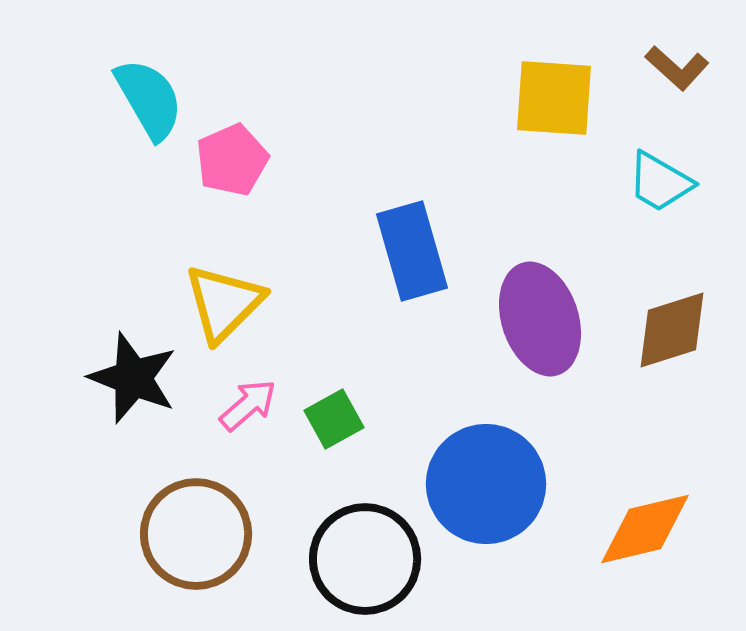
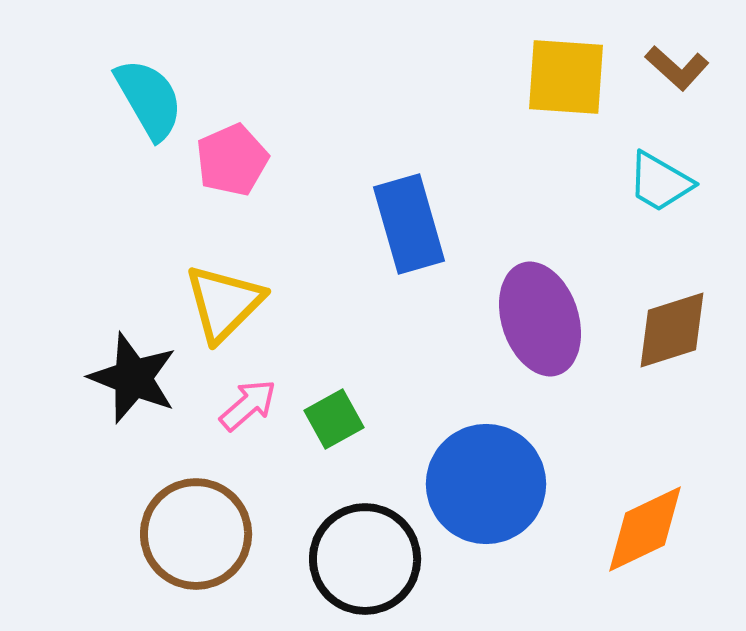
yellow square: moved 12 px right, 21 px up
blue rectangle: moved 3 px left, 27 px up
orange diamond: rotated 12 degrees counterclockwise
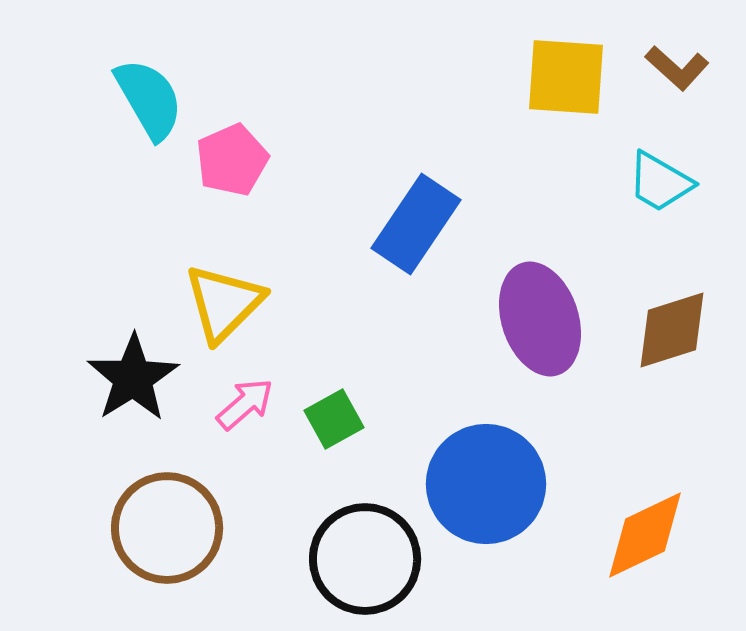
blue rectangle: moved 7 px right; rotated 50 degrees clockwise
black star: rotated 18 degrees clockwise
pink arrow: moved 3 px left, 1 px up
orange diamond: moved 6 px down
brown circle: moved 29 px left, 6 px up
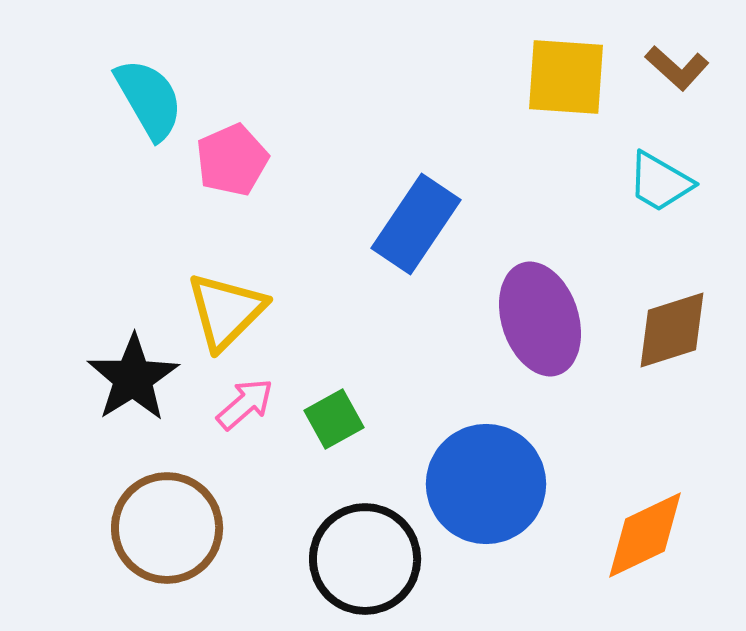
yellow triangle: moved 2 px right, 8 px down
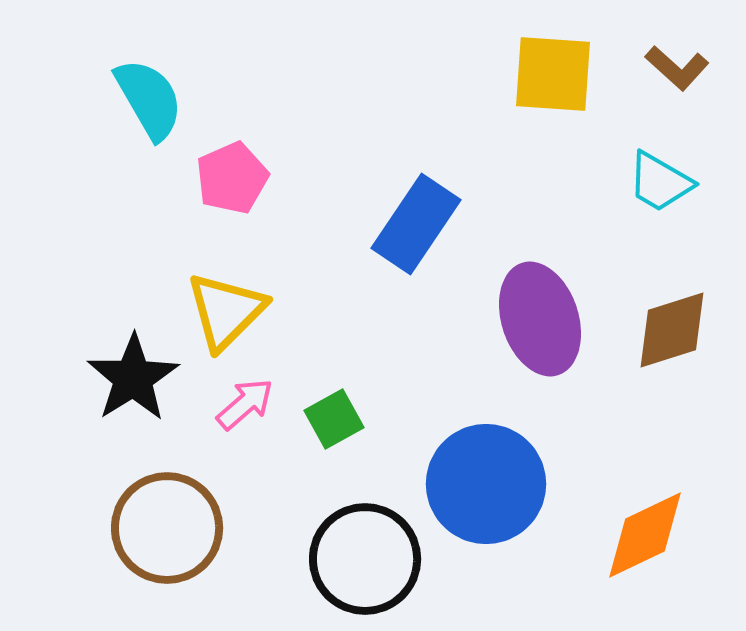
yellow square: moved 13 px left, 3 px up
pink pentagon: moved 18 px down
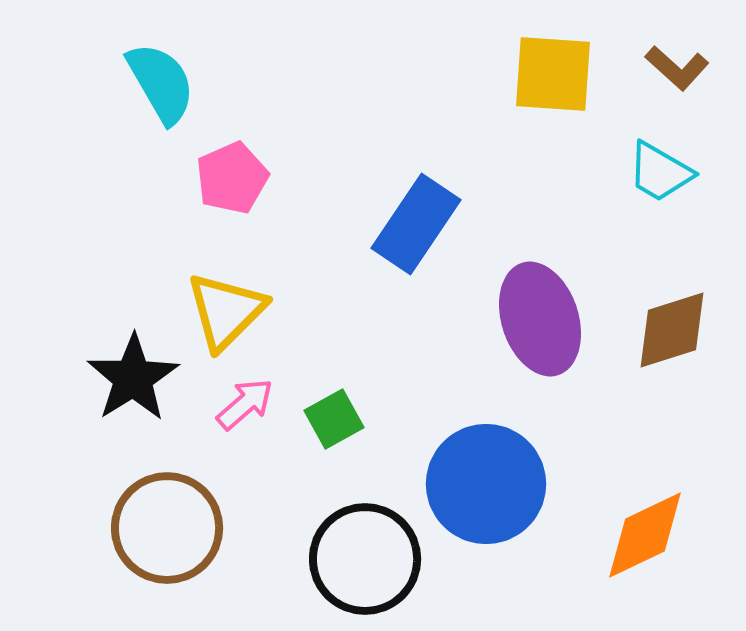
cyan semicircle: moved 12 px right, 16 px up
cyan trapezoid: moved 10 px up
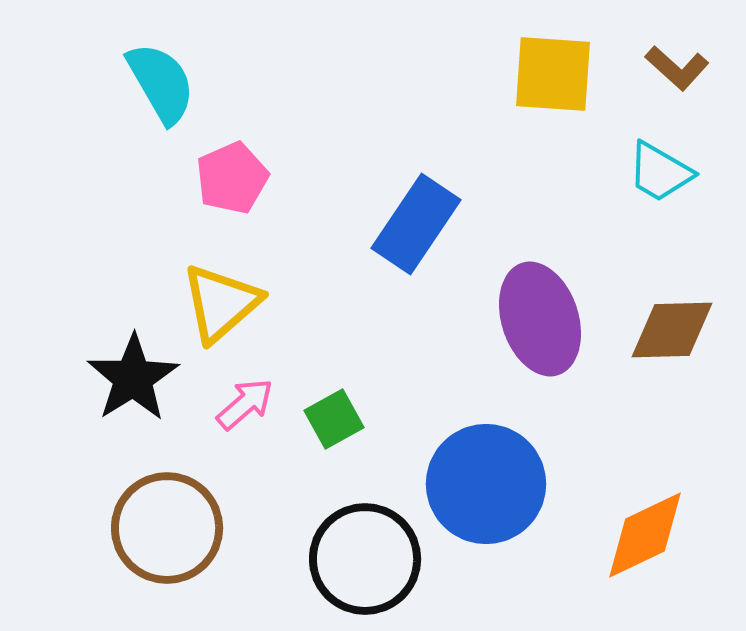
yellow triangle: moved 5 px left, 8 px up; rotated 4 degrees clockwise
brown diamond: rotated 16 degrees clockwise
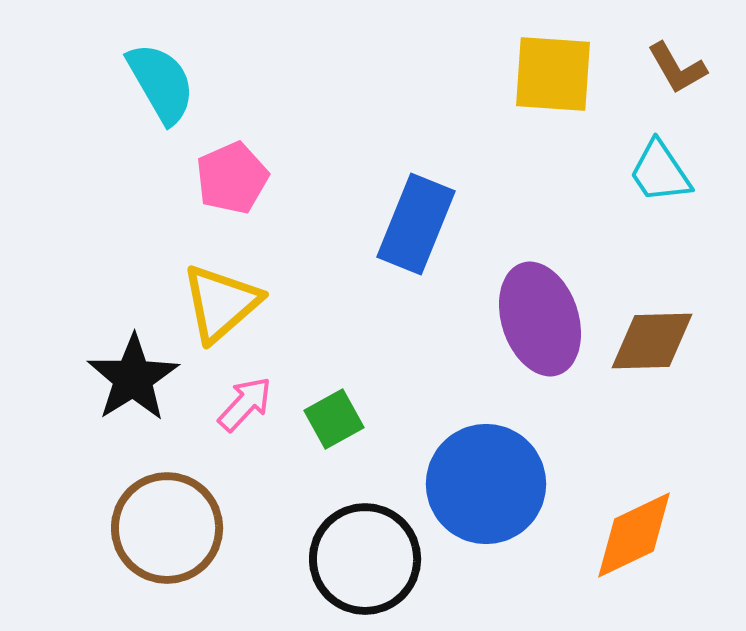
brown L-shape: rotated 18 degrees clockwise
cyan trapezoid: rotated 26 degrees clockwise
blue rectangle: rotated 12 degrees counterclockwise
brown diamond: moved 20 px left, 11 px down
pink arrow: rotated 6 degrees counterclockwise
orange diamond: moved 11 px left
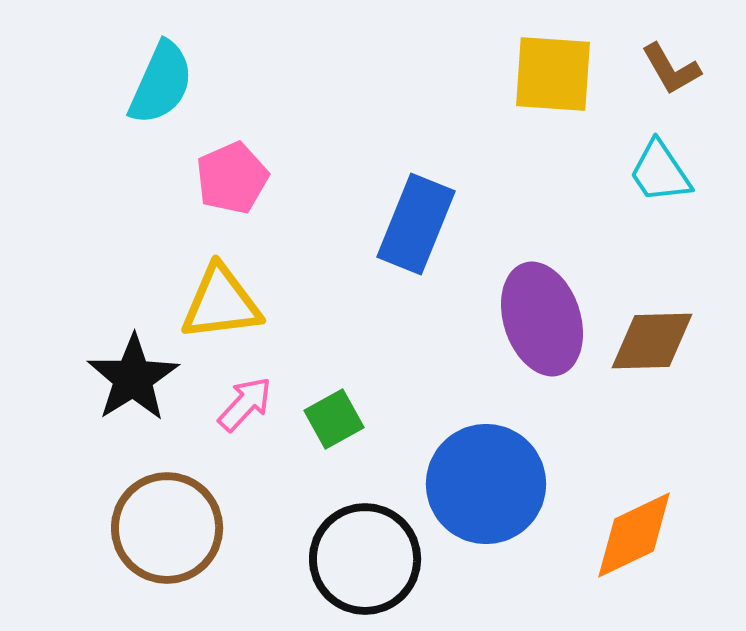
brown L-shape: moved 6 px left, 1 px down
cyan semicircle: rotated 54 degrees clockwise
yellow triangle: rotated 34 degrees clockwise
purple ellipse: moved 2 px right
